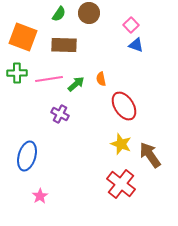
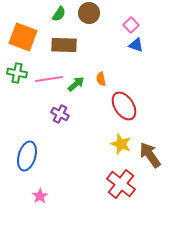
green cross: rotated 12 degrees clockwise
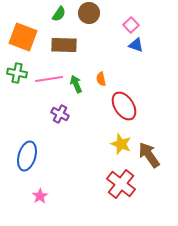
green arrow: rotated 72 degrees counterclockwise
brown arrow: moved 1 px left
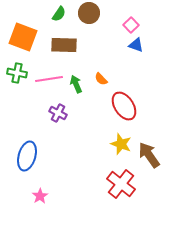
orange semicircle: rotated 32 degrees counterclockwise
purple cross: moved 2 px left, 1 px up
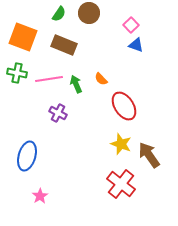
brown rectangle: rotated 20 degrees clockwise
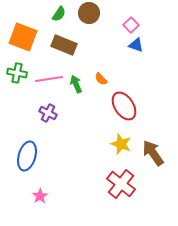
purple cross: moved 10 px left
brown arrow: moved 4 px right, 2 px up
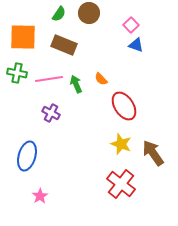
orange square: rotated 20 degrees counterclockwise
purple cross: moved 3 px right
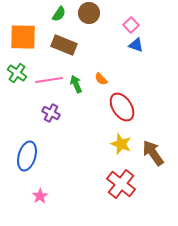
green cross: rotated 24 degrees clockwise
pink line: moved 1 px down
red ellipse: moved 2 px left, 1 px down
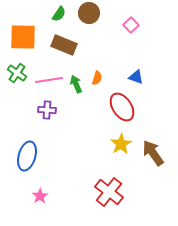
blue triangle: moved 32 px down
orange semicircle: moved 4 px left, 1 px up; rotated 120 degrees counterclockwise
purple cross: moved 4 px left, 3 px up; rotated 24 degrees counterclockwise
yellow star: rotated 20 degrees clockwise
red cross: moved 12 px left, 8 px down
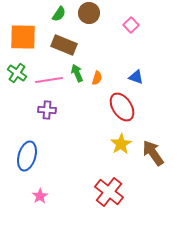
green arrow: moved 1 px right, 11 px up
